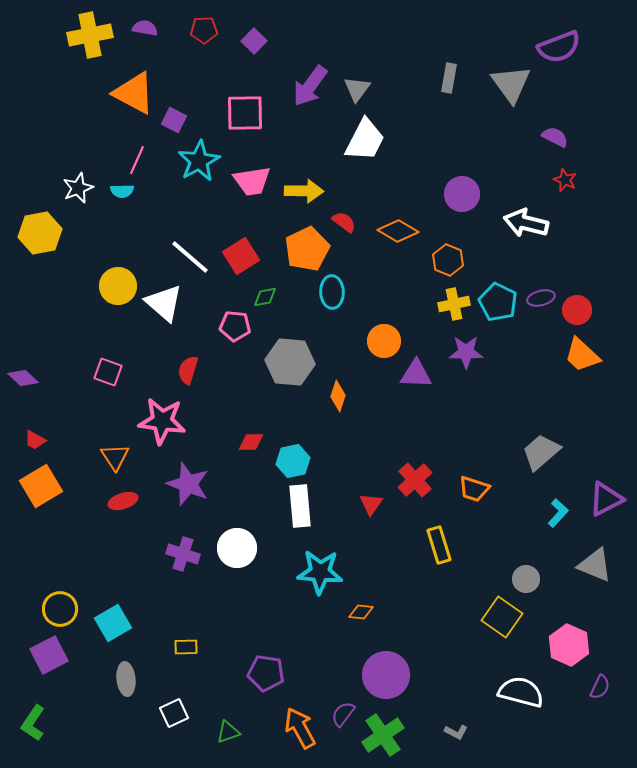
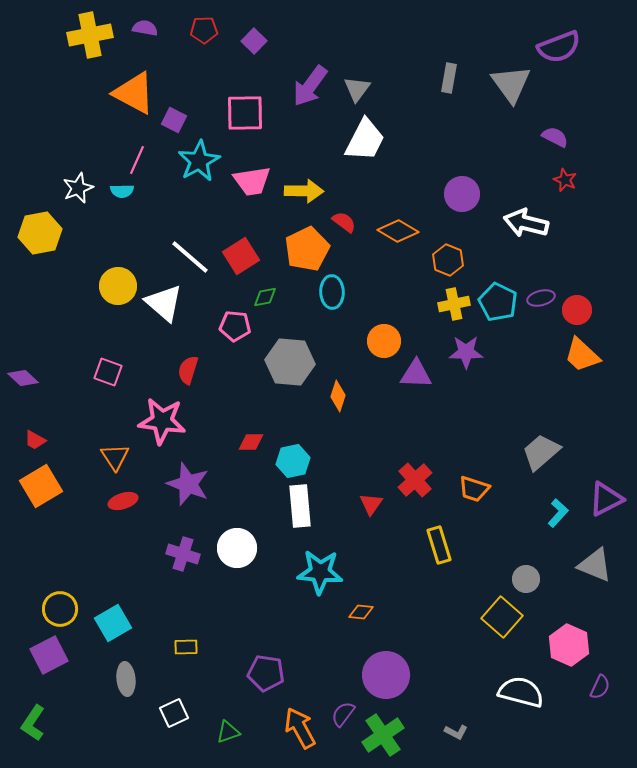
yellow square at (502, 617): rotated 6 degrees clockwise
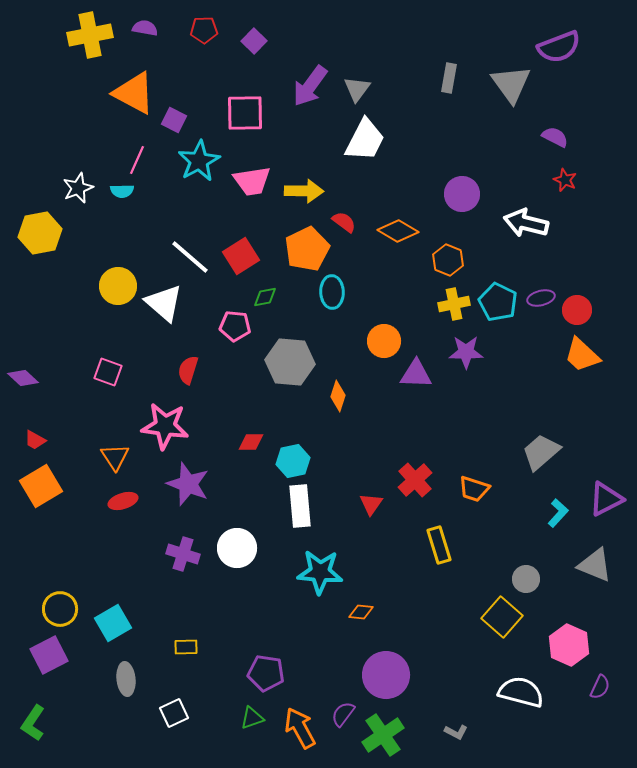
pink star at (162, 421): moved 3 px right, 5 px down
green triangle at (228, 732): moved 24 px right, 14 px up
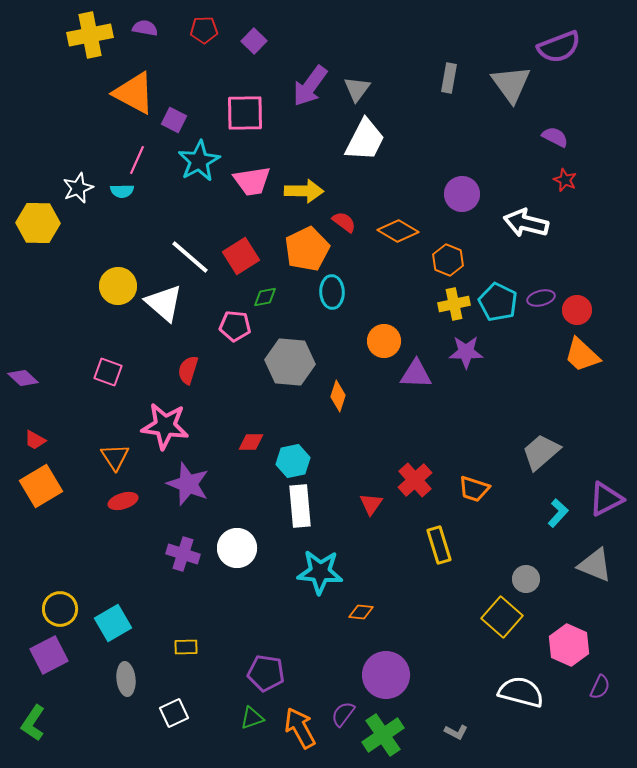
yellow hexagon at (40, 233): moved 2 px left, 10 px up; rotated 12 degrees clockwise
